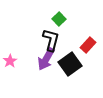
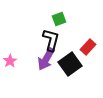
green square: rotated 24 degrees clockwise
red rectangle: moved 2 px down
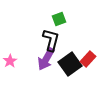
red rectangle: moved 12 px down
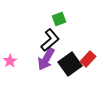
black L-shape: moved 1 px left; rotated 35 degrees clockwise
